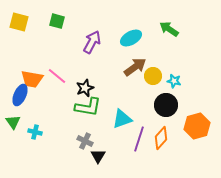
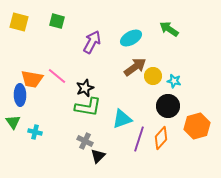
blue ellipse: rotated 25 degrees counterclockwise
black circle: moved 2 px right, 1 px down
black triangle: rotated 14 degrees clockwise
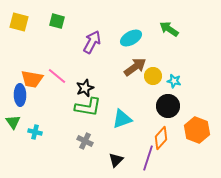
orange hexagon: moved 4 px down; rotated 25 degrees counterclockwise
purple line: moved 9 px right, 19 px down
black triangle: moved 18 px right, 4 px down
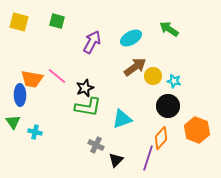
gray cross: moved 11 px right, 4 px down
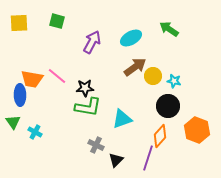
yellow square: moved 1 px down; rotated 18 degrees counterclockwise
black star: rotated 18 degrees clockwise
cyan cross: rotated 16 degrees clockwise
orange diamond: moved 1 px left, 2 px up
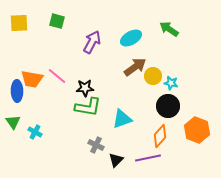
cyan star: moved 3 px left, 2 px down
blue ellipse: moved 3 px left, 4 px up
purple line: rotated 60 degrees clockwise
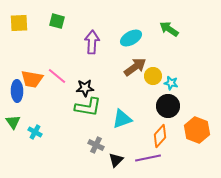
purple arrow: rotated 25 degrees counterclockwise
